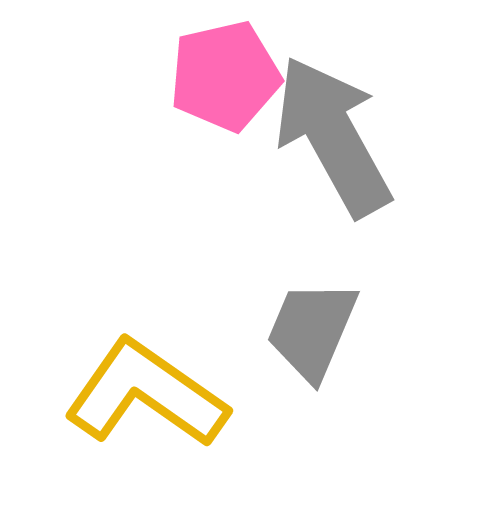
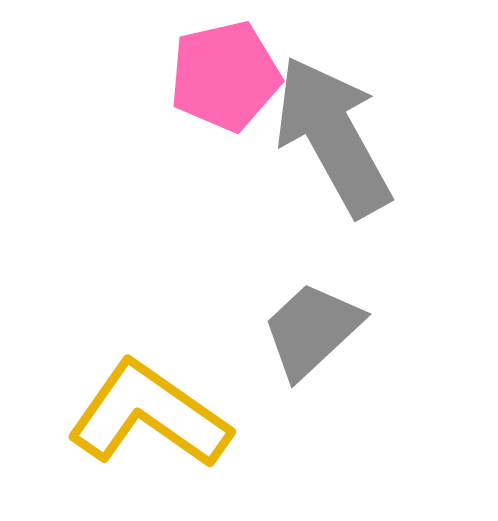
gray trapezoid: rotated 24 degrees clockwise
yellow L-shape: moved 3 px right, 21 px down
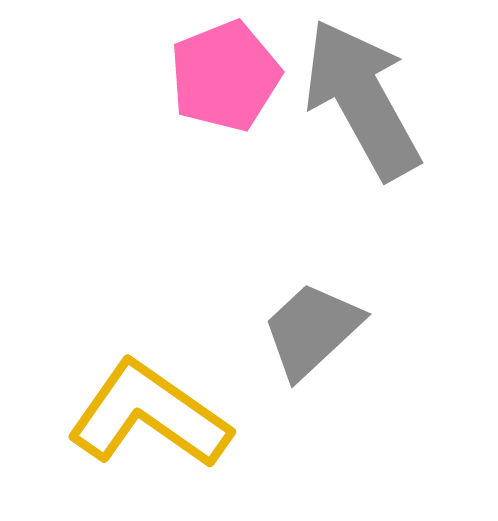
pink pentagon: rotated 9 degrees counterclockwise
gray arrow: moved 29 px right, 37 px up
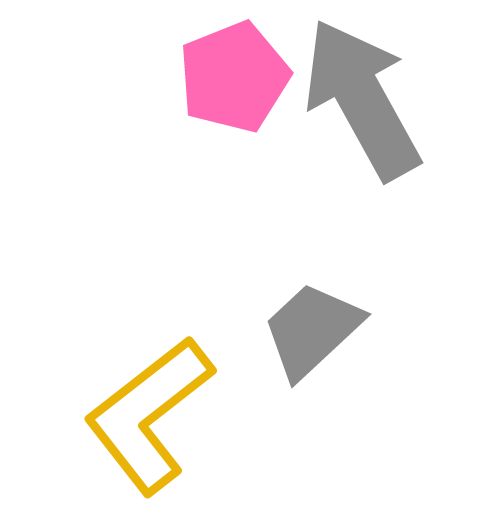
pink pentagon: moved 9 px right, 1 px down
yellow L-shape: rotated 73 degrees counterclockwise
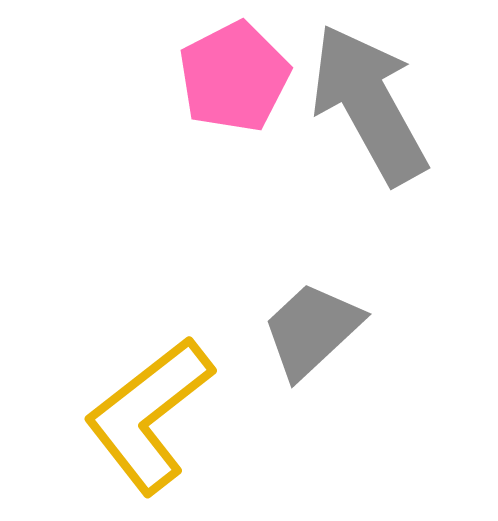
pink pentagon: rotated 5 degrees counterclockwise
gray arrow: moved 7 px right, 5 px down
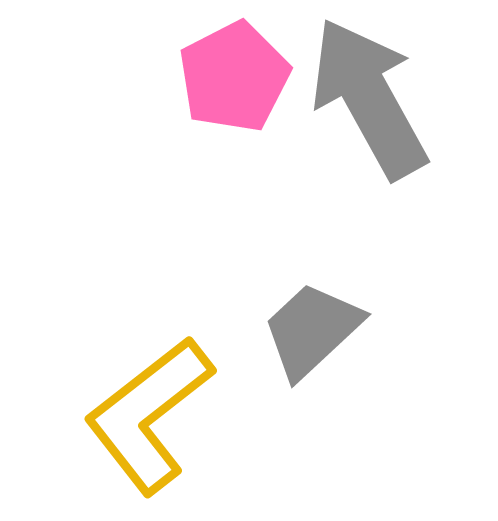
gray arrow: moved 6 px up
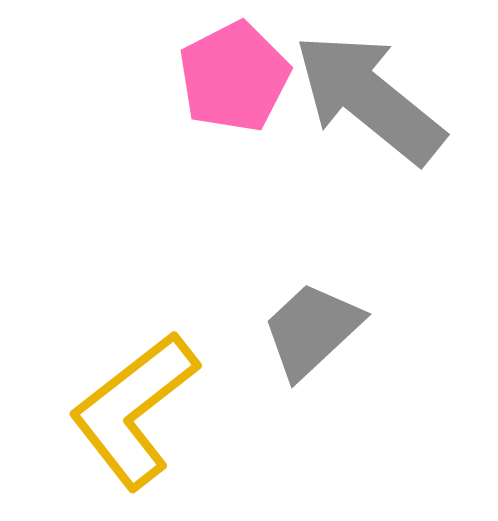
gray arrow: rotated 22 degrees counterclockwise
yellow L-shape: moved 15 px left, 5 px up
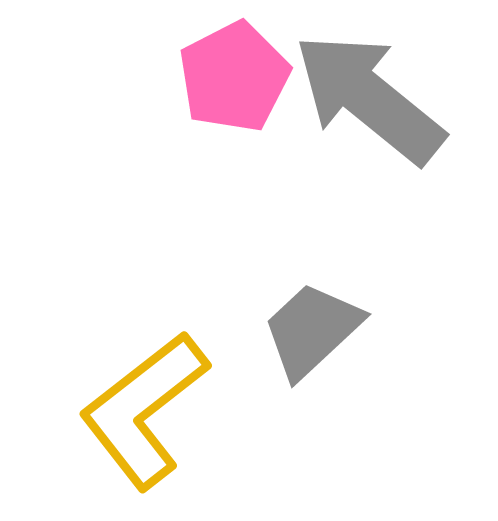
yellow L-shape: moved 10 px right
